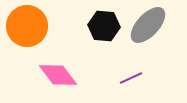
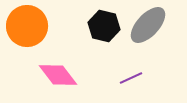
black hexagon: rotated 8 degrees clockwise
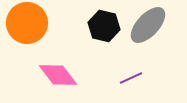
orange circle: moved 3 px up
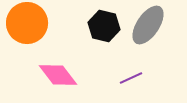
gray ellipse: rotated 9 degrees counterclockwise
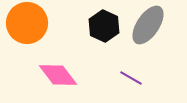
black hexagon: rotated 12 degrees clockwise
purple line: rotated 55 degrees clockwise
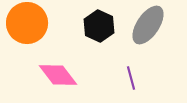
black hexagon: moved 5 px left
purple line: rotated 45 degrees clockwise
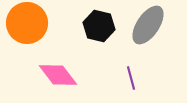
black hexagon: rotated 12 degrees counterclockwise
